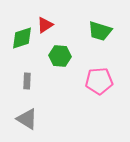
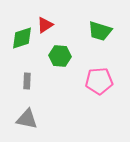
gray triangle: rotated 20 degrees counterclockwise
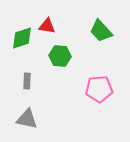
red triangle: moved 2 px right, 1 px down; rotated 42 degrees clockwise
green trapezoid: moved 1 px right; rotated 30 degrees clockwise
pink pentagon: moved 8 px down
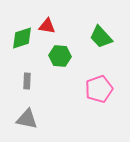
green trapezoid: moved 6 px down
pink pentagon: rotated 16 degrees counterclockwise
